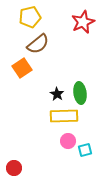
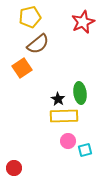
black star: moved 1 px right, 5 px down
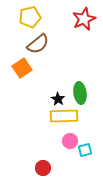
red star: moved 1 px right, 3 px up
pink circle: moved 2 px right
red circle: moved 29 px right
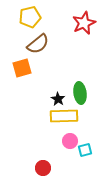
red star: moved 4 px down
orange square: rotated 18 degrees clockwise
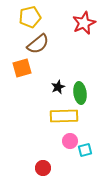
black star: moved 12 px up; rotated 16 degrees clockwise
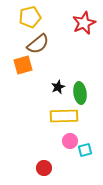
orange square: moved 1 px right, 3 px up
red circle: moved 1 px right
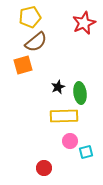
brown semicircle: moved 2 px left, 2 px up
cyan square: moved 1 px right, 2 px down
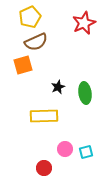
yellow pentagon: rotated 10 degrees counterclockwise
brown semicircle: rotated 15 degrees clockwise
green ellipse: moved 5 px right
yellow rectangle: moved 20 px left
pink circle: moved 5 px left, 8 px down
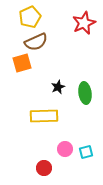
orange square: moved 1 px left, 2 px up
